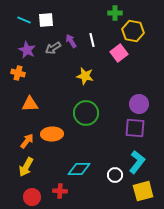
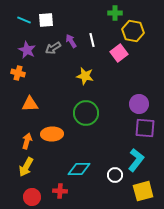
purple square: moved 10 px right
orange arrow: rotated 21 degrees counterclockwise
cyan L-shape: moved 1 px left, 2 px up
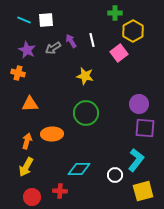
yellow hexagon: rotated 20 degrees clockwise
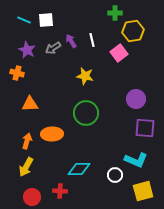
yellow hexagon: rotated 20 degrees clockwise
orange cross: moved 1 px left
purple circle: moved 3 px left, 5 px up
cyan L-shape: rotated 75 degrees clockwise
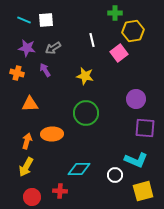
purple arrow: moved 26 px left, 29 px down
purple star: moved 2 px up; rotated 18 degrees counterclockwise
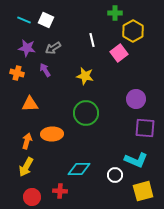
white square: rotated 28 degrees clockwise
yellow hexagon: rotated 20 degrees counterclockwise
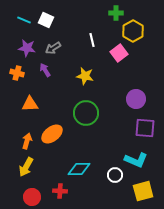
green cross: moved 1 px right
orange ellipse: rotated 35 degrees counterclockwise
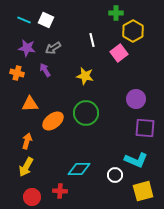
orange ellipse: moved 1 px right, 13 px up
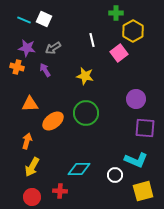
white square: moved 2 px left, 1 px up
orange cross: moved 6 px up
yellow arrow: moved 6 px right
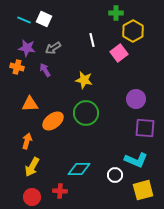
yellow star: moved 1 px left, 4 px down
yellow square: moved 1 px up
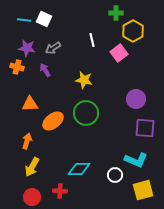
cyan line: rotated 16 degrees counterclockwise
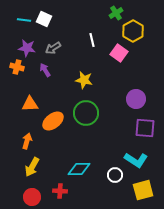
green cross: rotated 32 degrees counterclockwise
pink square: rotated 18 degrees counterclockwise
cyan L-shape: rotated 10 degrees clockwise
